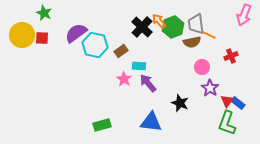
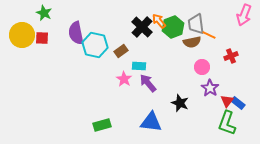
purple semicircle: rotated 65 degrees counterclockwise
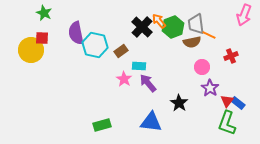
yellow circle: moved 9 px right, 15 px down
black star: moved 1 px left; rotated 12 degrees clockwise
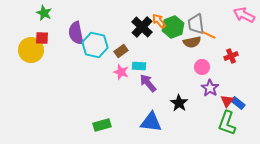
pink arrow: rotated 95 degrees clockwise
pink star: moved 3 px left, 7 px up; rotated 14 degrees counterclockwise
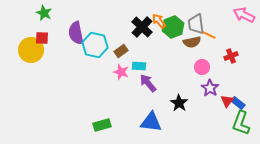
green L-shape: moved 14 px right
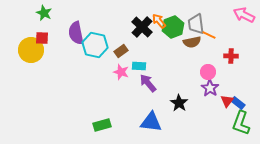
red cross: rotated 24 degrees clockwise
pink circle: moved 6 px right, 5 px down
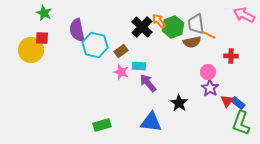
purple semicircle: moved 1 px right, 3 px up
